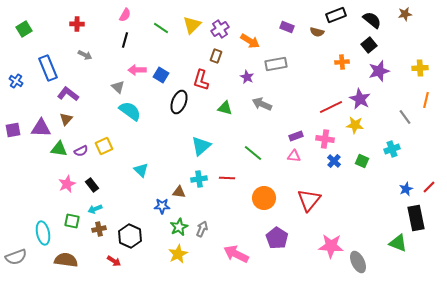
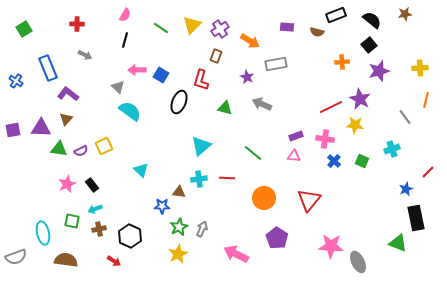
purple rectangle at (287, 27): rotated 16 degrees counterclockwise
red line at (429, 187): moved 1 px left, 15 px up
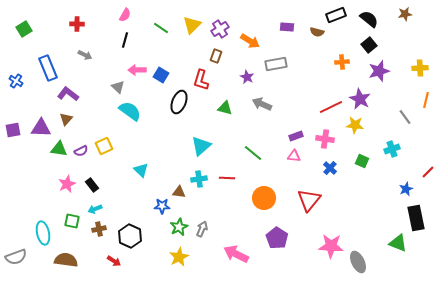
black semicircle at (372, 20): moved 3 px left, 1 px up
blue cross at (334, 161): moved 4 px left, 7 px down
yellow star at (178, 254): moved 1 px right, 3 px down
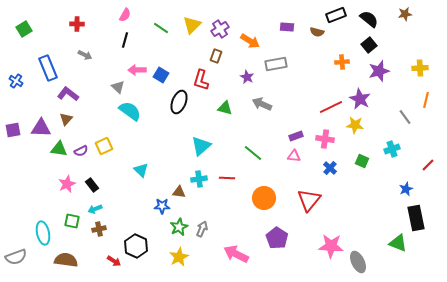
red line at (428, 172): moved 7 px up
black hexagon at (130, 236): moved 6 px right, 10 px down
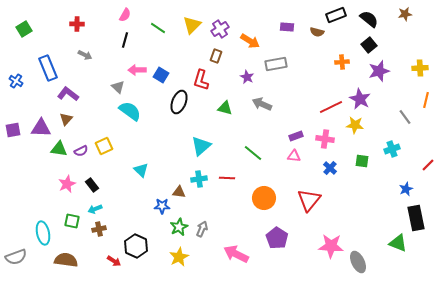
green line at (161, 28): moved 3 px left
green square at (362, 161): rotated 16 degrees counterclockwise
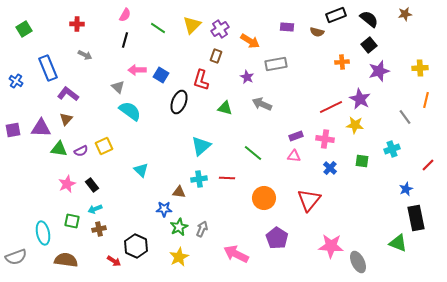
blue star at (162, 206): moved 2 px right, 3 px down
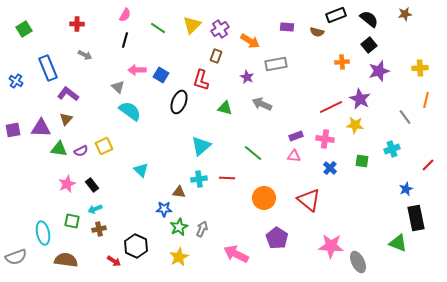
red triangle at (309, 200): rotated 30 degrees counterclockwise
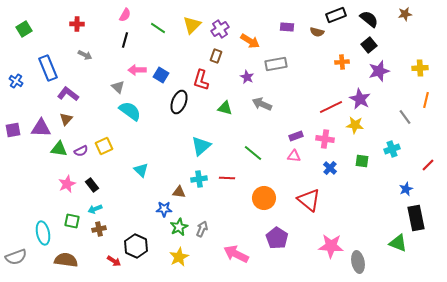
gray ellipse at (358, 262): rotated 15 degrees clockwise
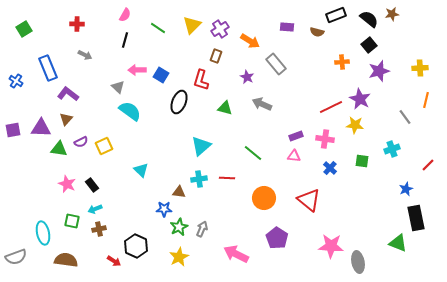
brown star at (405, 14): moved 13 px left
gray rectangle at (276, 64): rotated 60 degrees clockwise
purple semicircle at (81, 151): moved 9 px up
pink star at (67, 184): rotated 24 degrees counterclockwise
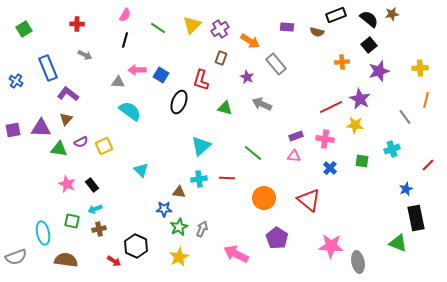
brown rectangle at (216, 56): moved 5 px right, 2 px down
gray triangle at (118, 87): moved 5 px up; rotated 40 degrees counterclockwise
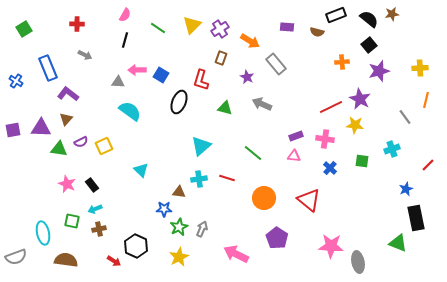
red line at (227, 178): rotated 14 degrees clockwise
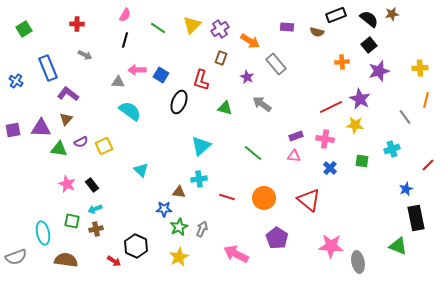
gray arrow at (262, 104): rotated 12 degrees clockwise
red line at (227, 178): moved 19 px down
brown cross at (99, 229): moved 3 px left
green triangle at (398, 243): moved 3 px down
